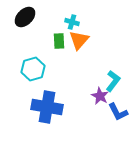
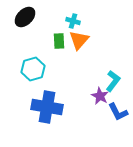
cyan cross: moved 1 px right, 1 px up
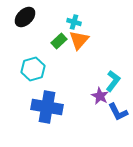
cyan cross: moved 1 px right, 1 px down
green rectangle: rotated 49 degrees clockwise
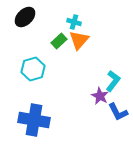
blue cross: moved 13 px left, 13 px down
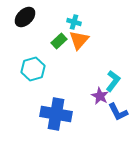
blue cross: moved 22 px right, 6 px up
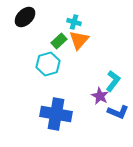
cyan hexagon: moved 15 px right, 5 px up
blue L-shape: rotated 40 degrees counterclockwise
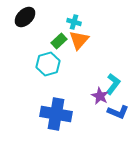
cyan L-shape: moved 3 px down
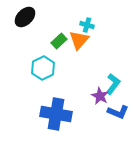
cyan cross: moved 13 px right, 3 px down
cyan hexagon: moved 5 px left, 4 px down; rotated 10 degrees counterclockwise
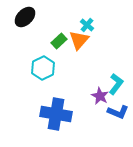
cyan cross: rotated 24 degrees clockwise
cyan L-shape: moved 3 px right
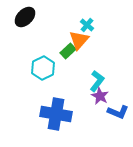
green rectangle: moved 9 px right, 10 px down
cyan L-shape: moved 19 px left, 3 px up
